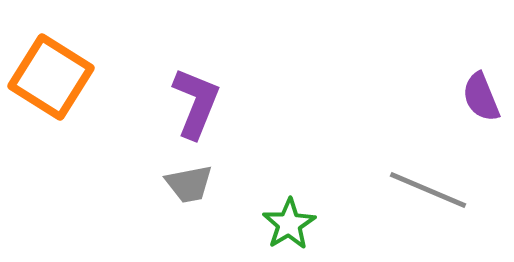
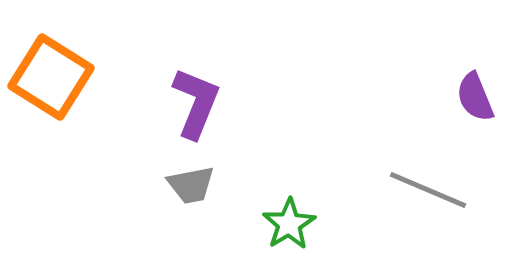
purple semicircle: moved 6 px left
gray trapezoid: moved 2 px right, 1 px down
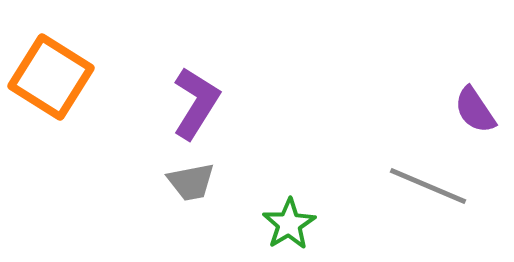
purple semicircle: moved 13 px down; rotated 12 degrees counterclockwise
purple L-shape: rotated 10 degrees clockwise
gray trapezoid: moved 3 px up
gray line: moved 4 px up
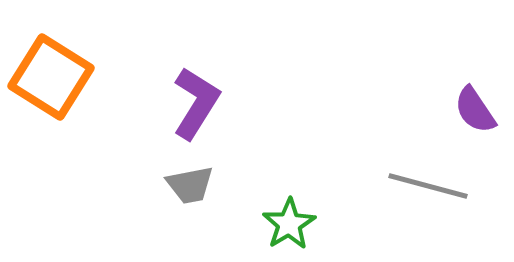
gray trapezoid: moved 1 px left, 3 px down
gray line: rotated 8 degrees counterclockwise
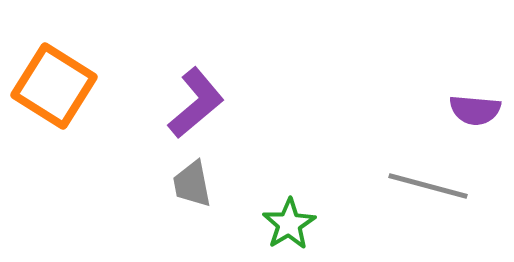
orange square: moved 3 px right, 9 px down
purple L-shape: rotated 18 degrees clockwise
purple semicircle: rotated 51 degrees counterclockwise
gray trapezoid: moved 2 px right, 1 px up; rotated 90 degrees clockwise
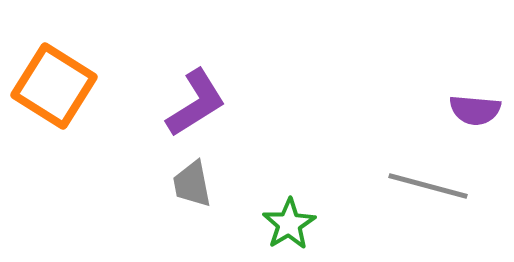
purple L-shape: rotated 8 degrees clockwise
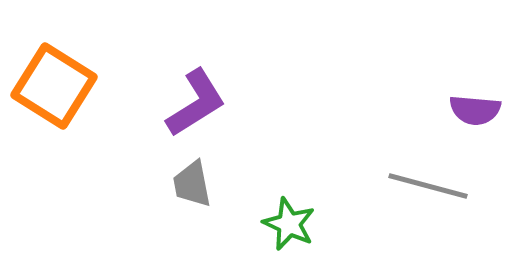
green star: rotated 16 degrees counterclockwise
